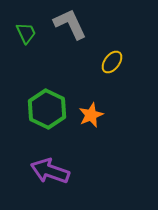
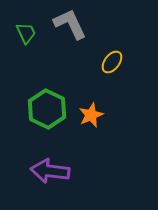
purple arrow: rotated 12 degrees counterclockwise
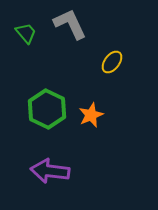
green trapezoid: rotated 15 degrees counterclockwise
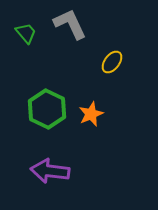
orange star: moved 1 px up
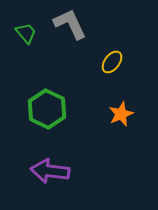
orange star: moved 30 px right
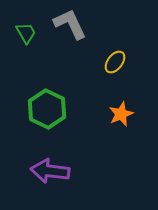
green trapezoid: rotated 10 degrees clockwise
yellow ellipse: moved 3 px right
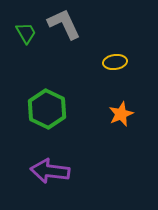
gray L-shape: moved 6 px left
yellow ellipse: rotated 45 degrees clockwise
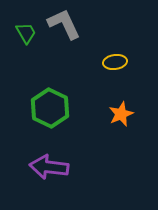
green hexagon: moved 3 px right, 1 px up
purple arrow: moved 1 px left, 4 px up
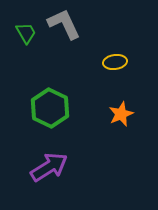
purple arrow: rotated 141 degrees clockwise
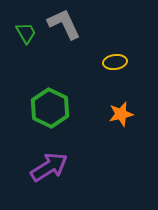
orange star: rotated 10 degrees clockwise
